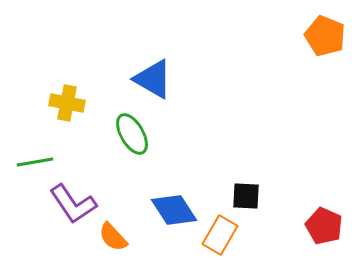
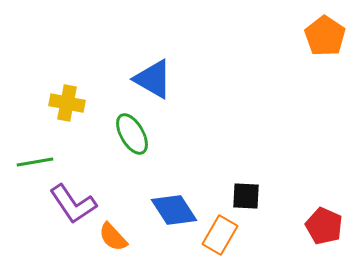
orange pentagon: rotated 12 degrees clockwise
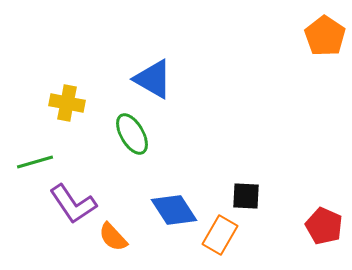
green line: rotated 6 degrees counterclockwise
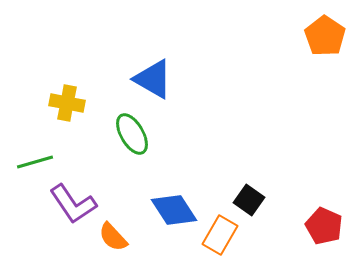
black square: moved 3 px right, 4 px down; rotated 32 degrees clockwise
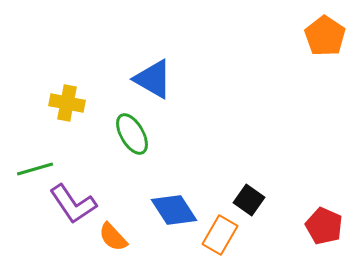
green line: moved 7 px down
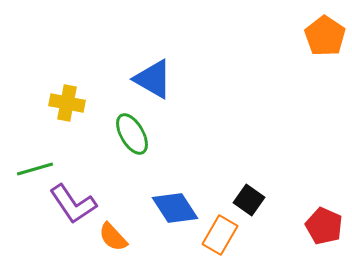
blue diamond: moved 1 px right, 2 px up
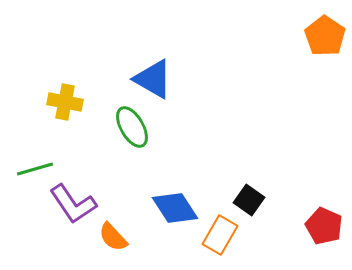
yellow cross: moved 2 px left, 1 px up
green ellipse: moved 7 px up
